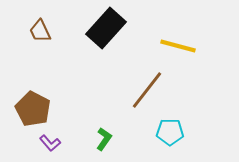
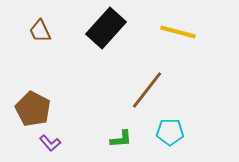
yellow line: moved 14 px up
green L-shape: moved 17 px right; rotated 50 degrees clockwise
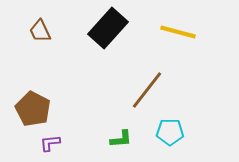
black rectangle: moved 2 px right
purple L-shape: rotated 125 degrees clockwise
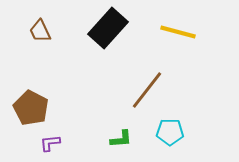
brown pentagon: moved 2 px left, 1 px up
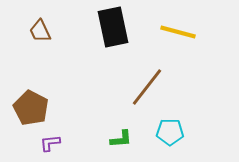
black rectangle: moved 5 px right, 1 px up; rotated 54 degrees counterclockwise
brown line: moved 3 px up
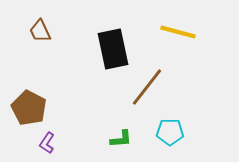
black rectangle: moved 22 px down
brown pentagon: moved 2 px left
purple L-shape: moved 3 px left; rotated 50 degrees counterclockwise
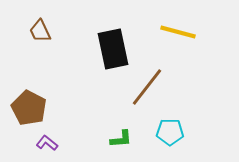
purple L-shape: rotated 95 degrees clockwise
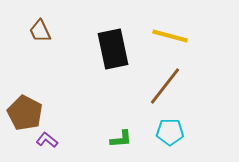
yellow line: moved 8 px left, 4 px down
brown line: moved 18 px right, 1 px up
brown pentagon: moved 4 px left, 5 px down
purple L-shape: moved 3 px up
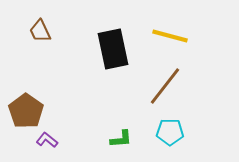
brown pentagon: moved 1 px right, 2 px up; rotated 8 degrees clockwise
